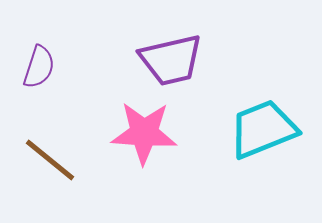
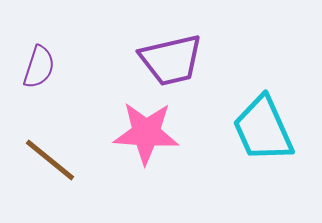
cyan trapezoid: rotated 92 degrees counterclockwise
pink star: moved 2 px right
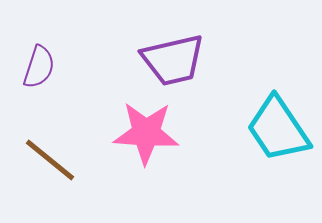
purple trapezoid: moved 2 px right
cyan trapezoid: moved 15 px right; rotated 10 degrees counterclockwise
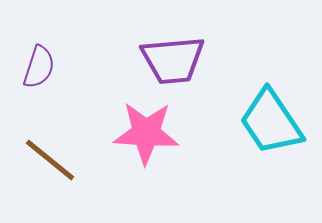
purple trapezoid: rotated 8 degrees clockwise
cyan trapezoid: moved 7 px left, 7 px up
